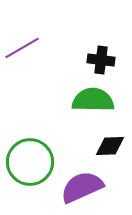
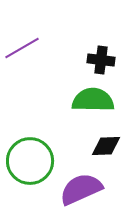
black diamond: moved 4 px left
green circle: moved 1 px up
purple semicircle: moved 1 px left, 2 px down
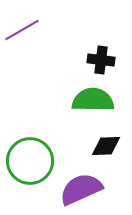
purple line: moved 18 px up
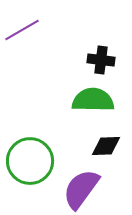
purple semicircle: rotated 30 degrees counterclockwise
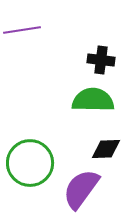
purple line: rotated 21 degrees clockwise
black diamond: moved 3 px down
green circle: moved 2 px down
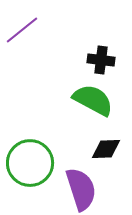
purple line: rotated 30 degrees counterclockwise
green semicircle: rotated 27 degrees clockwise
purple semicircle: rotated 126 degrees clockwise
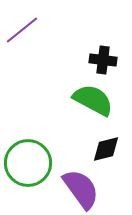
black cross: moved 2 px right
black diamond: rotated 12 degrees counterclockwise
green circle: moved 2 px left
purple semicircle: rotated 18 degrees counterclockwise
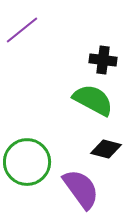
black diamond: rotated 28 degrees clockwise
green circle: moved 1 px left, 1 px up
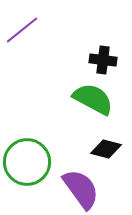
green semicircle: moved 1 px up
